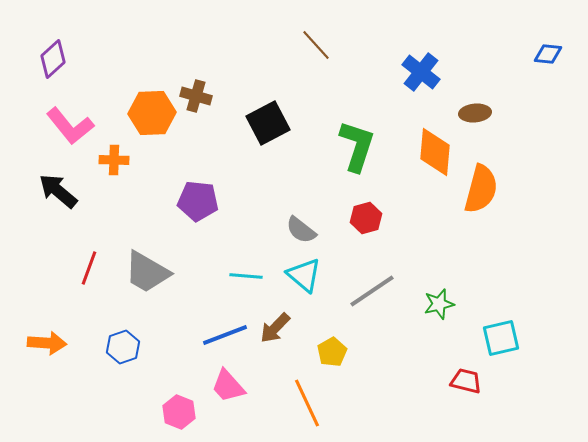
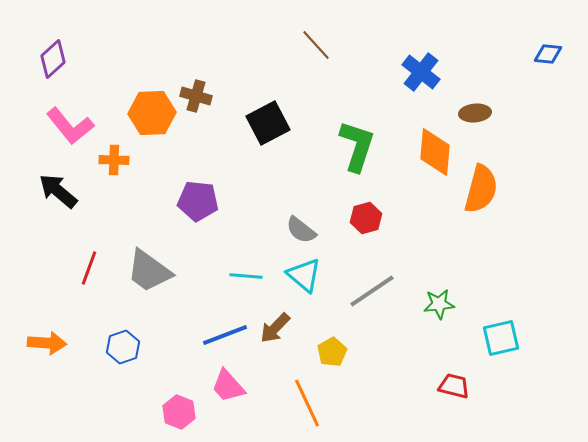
gray trapezoid: moved 2 px right, 1 px up; rotated 6 degrees clockwise
green star: rotated 8 degrees clockwise
red trapezoid: moved 12 px left, 5 px down
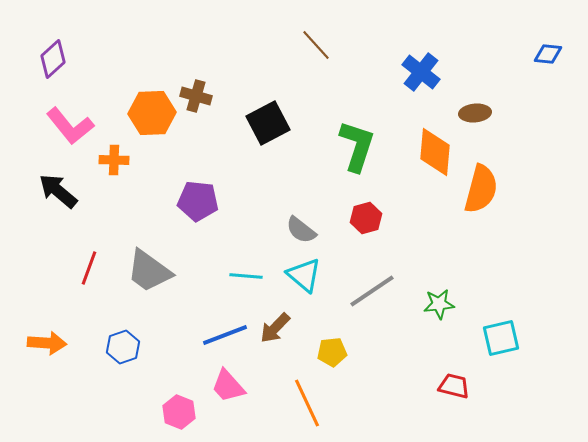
yellow pentagon: rotated 24 degrees clockwise
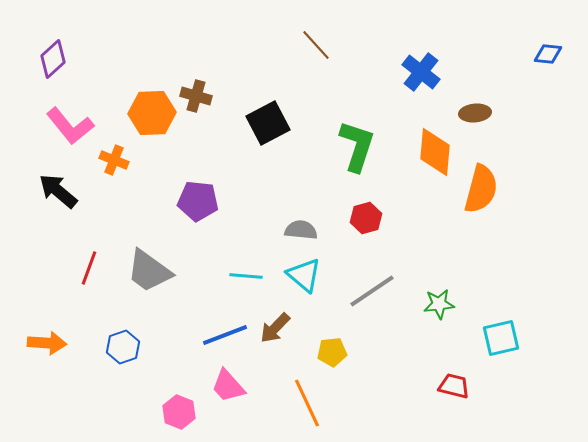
orange cross: rotated 20 degrees clockwise
gray semicircle: rotated 148 degrees clockwise
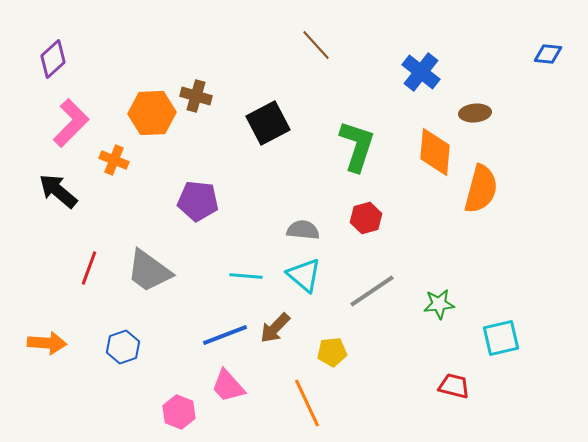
pink L-shape: moved 1 px right, 3 px up; rotated 96 degrees counterclockwise
gray semicircle: moved 2 px right
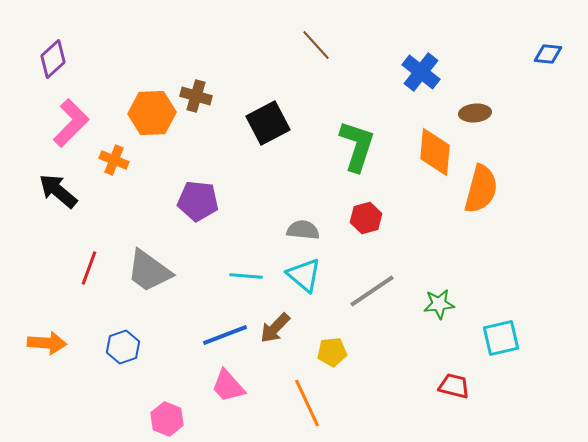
pink hexagon: moved 12 px left, 7 px down
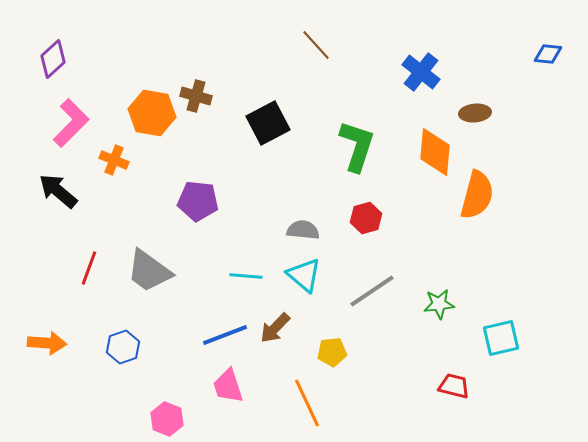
orange hexagon: rotated 12 degrees clockwise
orange semicircle: moved 4 px left, 6 px down
pink trapezoid: rotated 24 degrees clockwise
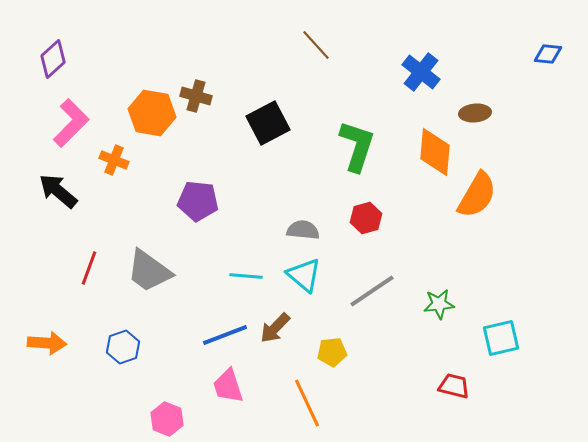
orange semicircle: rotated 15 degrees clockwise
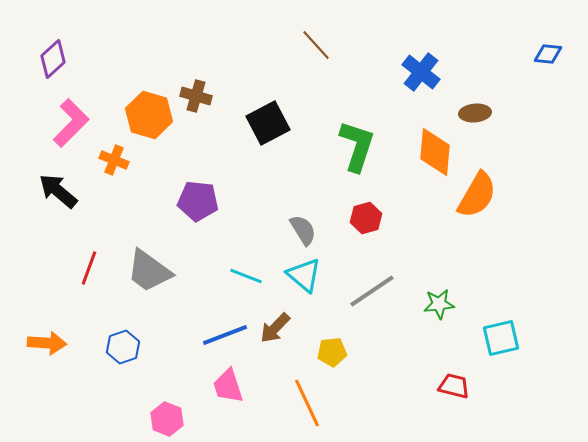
orange hexagon: moved 3 px left, 2 px down; rotated 6 degrees clockwise
gray semicircle: rotated 52 degrees clockwise
cyan line: rotated 16 degrees clockwise
